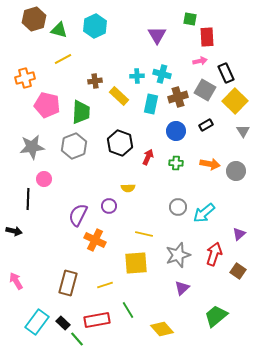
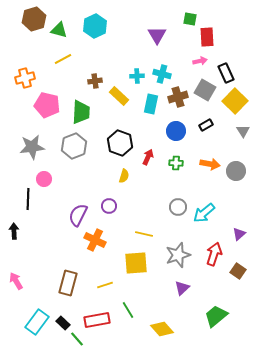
yellow semicircle at (128, 188): moved 4 px left, 12 px up; rotated 72 degrees counterclockwise
black arrow at (14, 231): rotated 105 degrees counterclockwise
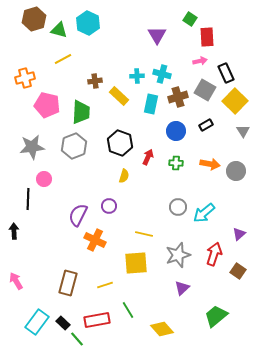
green square at (190, 19): rotated 24 degrees clockwise
cyan hexagon at (95, 26): moved 7 px left, 3 px up; rotated 10 degrees counterclockwise
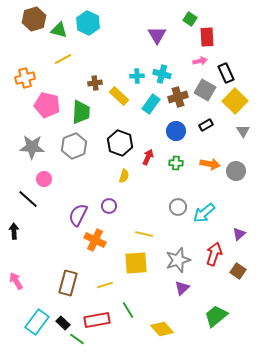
brown cross at (95, 81): moved 2 px down
cyan rectangle at (151, 104): rotated 24 degrees clockwise
gray star at (32, 147): rotated 10 degrees clockwise
black line at (28, 199): rotated 50 degrees counterclockwise
gray star at (178, 255): moved 5 px down
green line at (77, 339): rotated 14 degrees counterclockwise
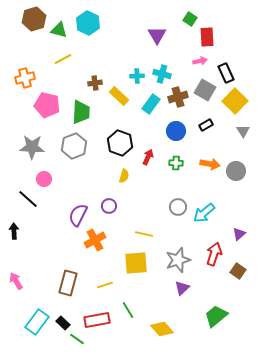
orange cross at (95, 240): rotated 35 degrees clockwise
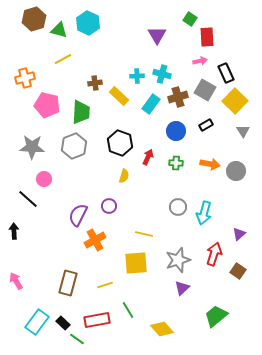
cyan arrow at (204, 213): rotated 35 degrees counterclockwise
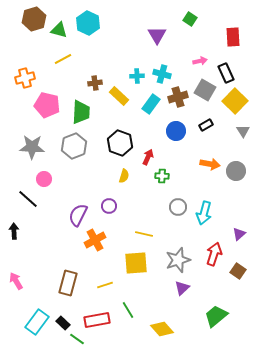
red rectangle at (207, 37): moved 26 px right
green cross at (176, 163): moved 14 px left, 13 px down
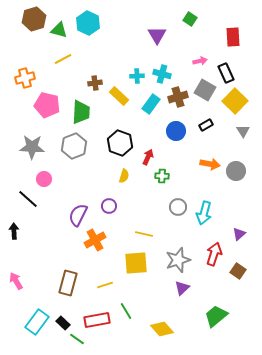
green line at (128, 310): moved 2 px left, 1 px down
